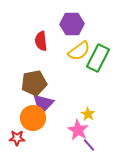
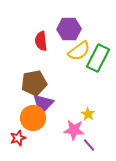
purple hexagon: moved 3 px left, 5 px down
pink star: moved 4 px left; rotated 25 degrees counterclockwise
red star: moved 1 px right; rotated 21 degrees counterclockwise
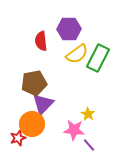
yellow semicircle: moved 2 px left, 3 px down
orange circle: moved 1 px left, 6 px down
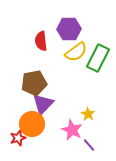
yellow semicircle: moved 1 px left, 2 px up
pink star: moved 2 px left; rotated 20 degrees clockwise
